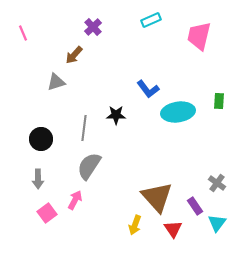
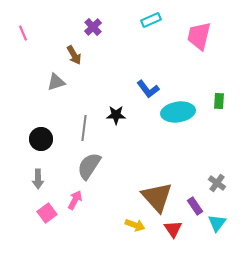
brown arrow: rotated 72 degrees counterclockwise
yellow arrow: rotated 90 degrees counterclockwise
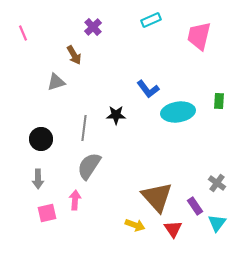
pink arrow: rotated 24 degrees counterclockwise
pink square: rotated 24 degrees clockwise
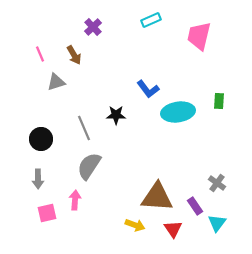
pink line: moved 17 px right, 21 px down
gray line: rotated 30 degrees counterclockwise
brown triangle: rotated 44 degrees counterclockwise
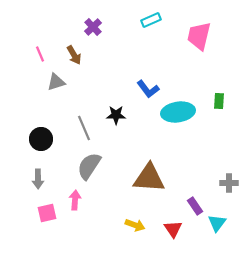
gray cross: moved 12 px right; rotated 36 degrees counterclockwise
brown triangle: moved 8 px left, 19 px up
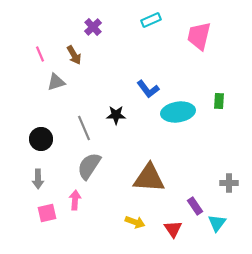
yellow arrow: moved 3 px up
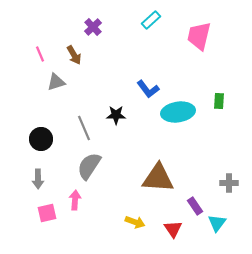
cyan rectangle: rotated 18 degrees counterclockwise
brown triangle: moved 9 px right
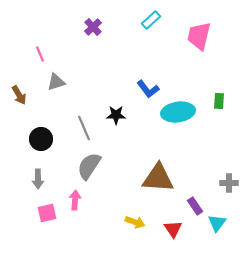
brown arrow: moved 55 px left, 40 px down
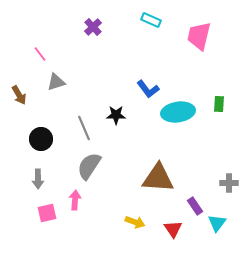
cyan rectangle: rotated 66 degrees clockwise
pink line: rotated 14 degrees counterclockwise
green rectangle: moved 3 px down
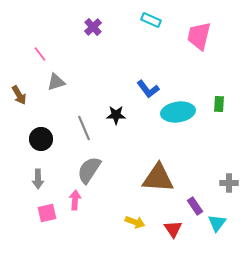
gray semicircle: moved 4 px down
